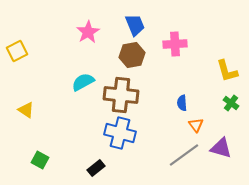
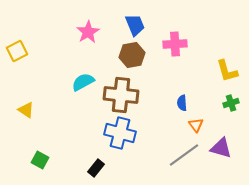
green cross: rotated 35 degrees clockwise
black rectangle: rotated 12 degrees counterclockwise
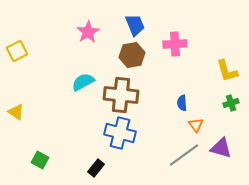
yellow triangle: moved 10 px left, 2 px down
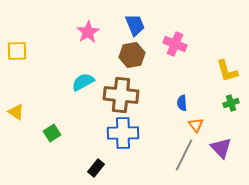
pink cross: rotated 25 degrees clockwise
yellow square: rotated 25 degrees clockwise
blue cross: moved 3 px right; rotated 16 degrees counterclockwise
purple triangle: rotated 30 degrees clockwise
gray line: rotated 28 degrees counterclockwise
green square: moved 12 px right, 27 px up; rotated 30 degrees clockwise
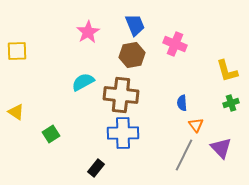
green square: moved 1 px left, 1 px down
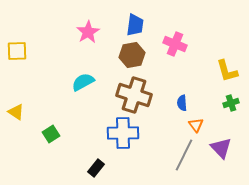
blue trapezoid: rotated 30 degrees clockwise
brown cross: moved 13 px right; rotated 12 degrees clockwise
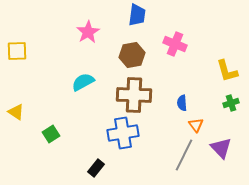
blue trapezoid: moved 2 px right, 10 px up
brown cross: rotated 16 degrees counterclockwise
blue cross: rotated 8 degrees counterclockwise
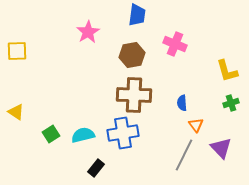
cyan semicircle: moved 53 px down; rotated 15 degrees clockwise
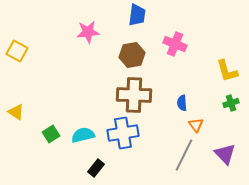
pink star: rotated 25 degrees clockwise
yellow square: rotated 30 degrees clockwise
purple triangle: moved 4 px right, 6 px down
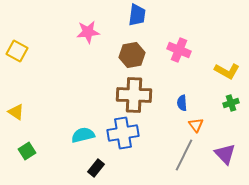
pink cross: moved 4 px right, 6 px down
yellow L-shape: rotated 45 degrees counterclockwise
green square: moved 24 px left, 17 px down
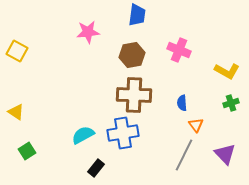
cyan semicircle: rotated 15 degrees counterclockwise
